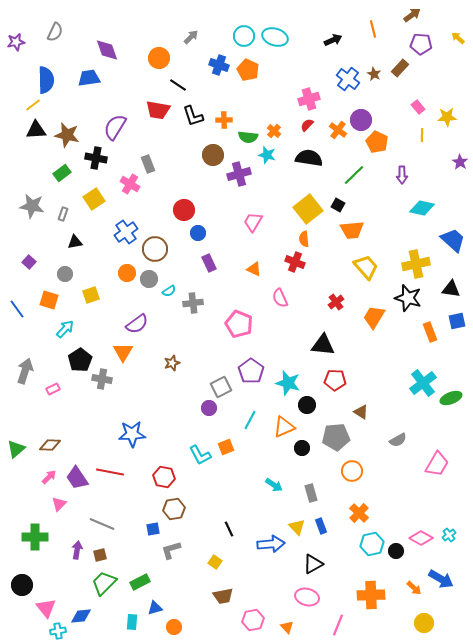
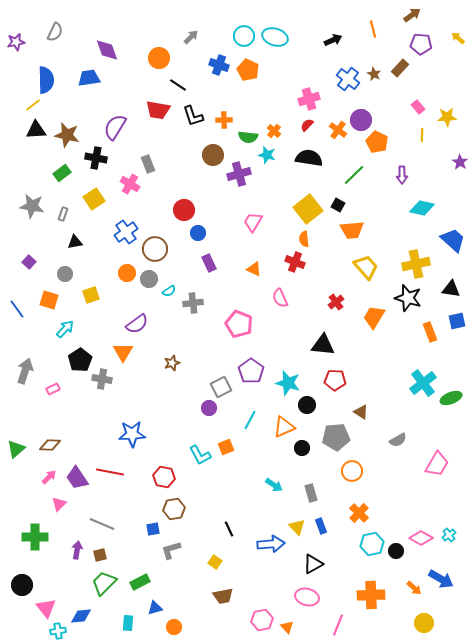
pink hexagon at (253, 620): moved 9 px right
cyan rectangle at (132, 622): moved 4 px left, 1 px down
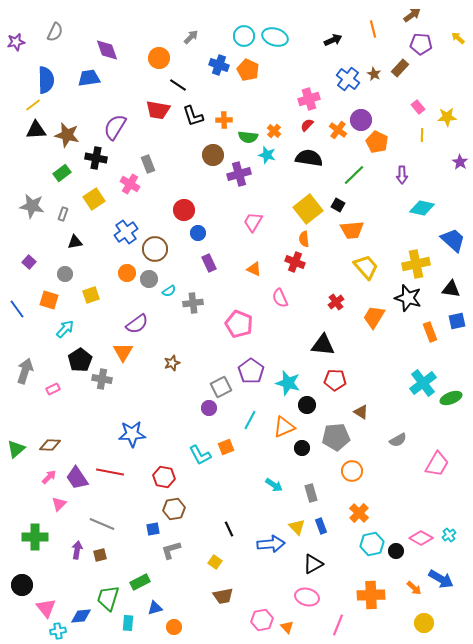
green trapezoid at (104, 583): moved 4 px right, 15 px down; rotated 28 degrees counterclockwise
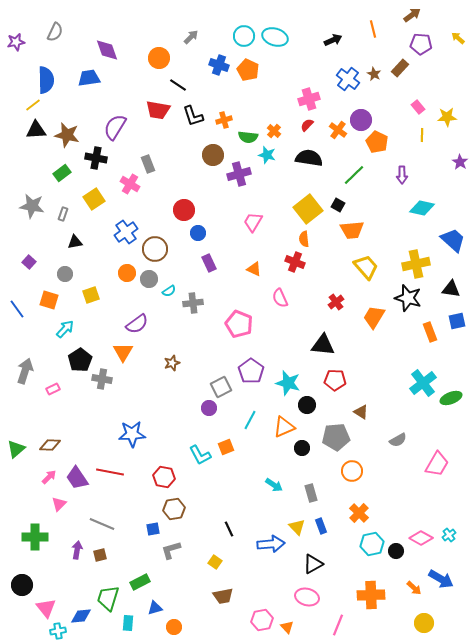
orange cross at (224, 120): rotated 14 degrees counterclockwise
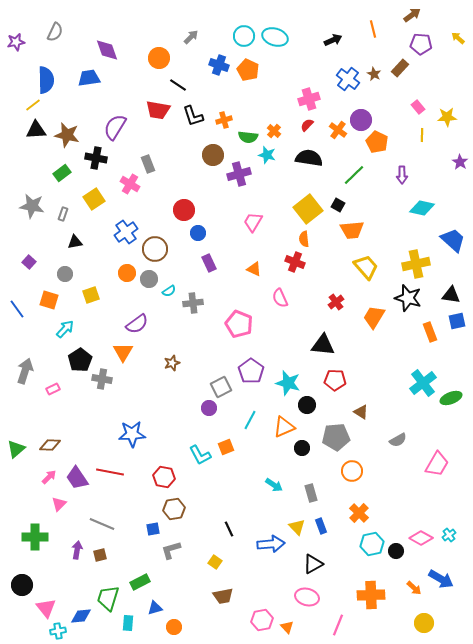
black triangle at (451, 289): moved 6 px down
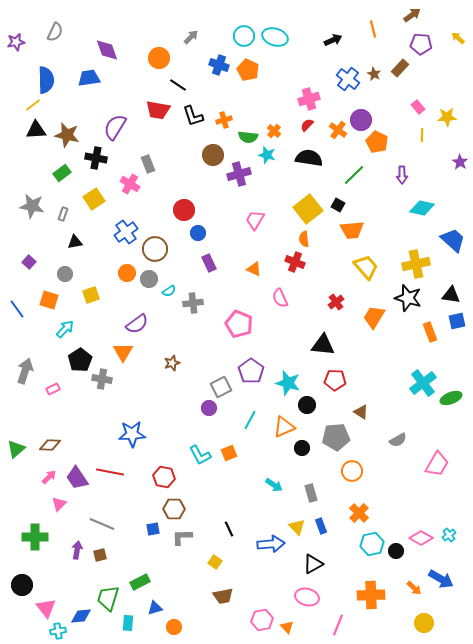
pink trapezoid at (253, 222): moved 2 px right, 2 px up
orange square at (226, 447): moved 3 px right, 6 px down
brown hexagon at (174, 509): rotated 10 degrees clockwise
gray L-shape at (171, 550): moved 11 px right, 13 px up; rotated 15 degrees clockwise
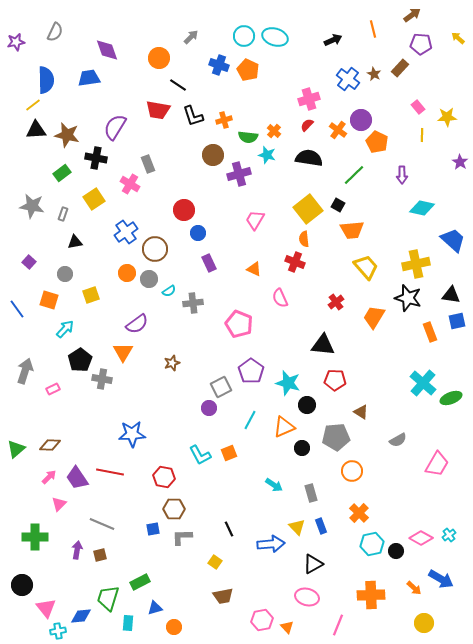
cyan cross at (423, 383): rotated 12 degrees counterclockwise
